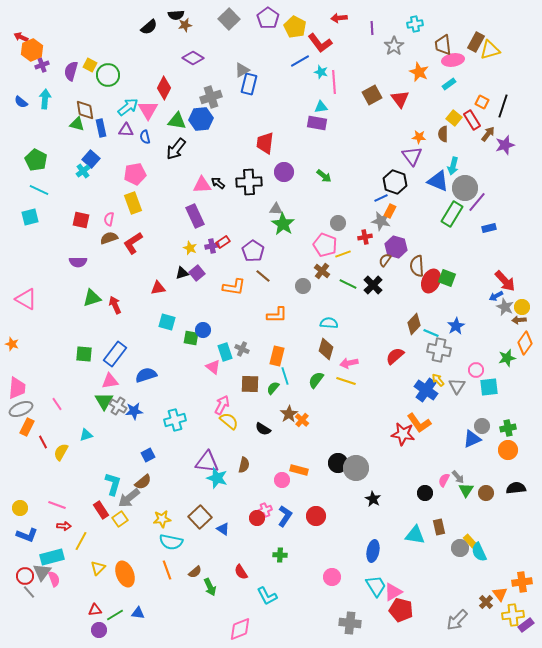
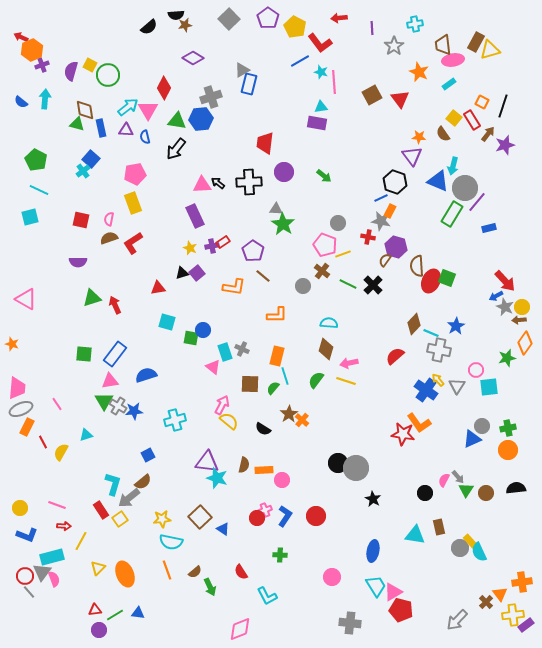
brown semicircle at (443, 134): rotated 35 degrees counterclockwise
red cross at (365, 237): moved 3 px right; rotated 24 degrees clockwise
orange rectangle at (299, 470): moved 35 px left; rotated 18 degrees counterclockwise
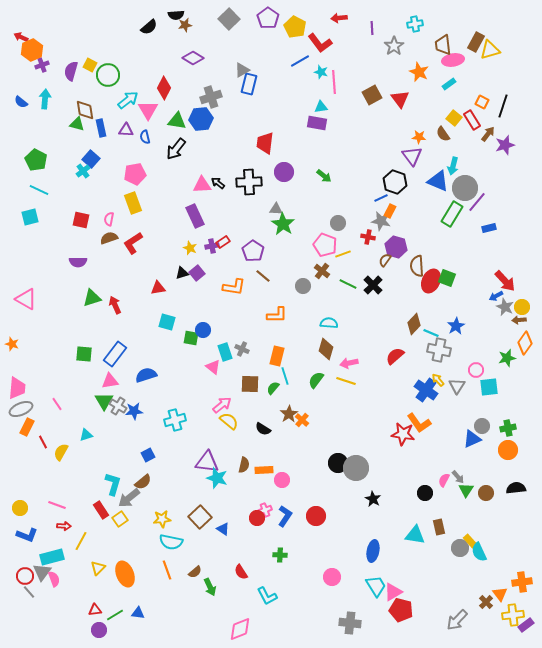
cyan arrow at (128, 107): moved 7 px up
pink arrow at (222, 405): rotated 24 degrees clockwise
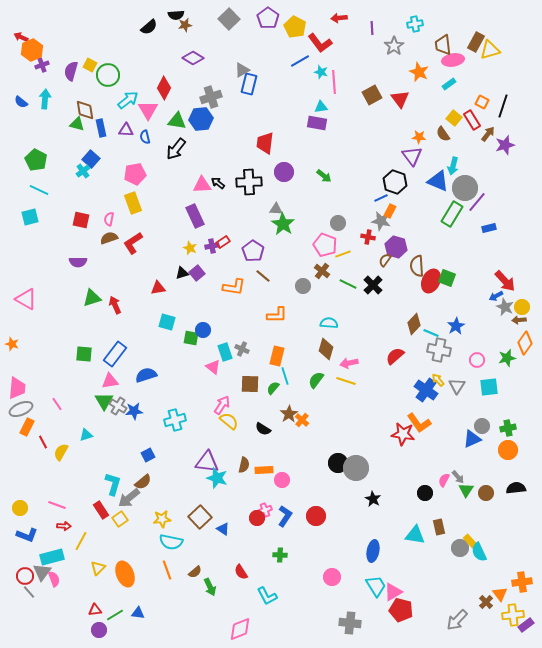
pink circle at (476, 370): moved 1 px right, 10 px up
pink arrow at (222, 405): rotated 18 degrees counterclockwise
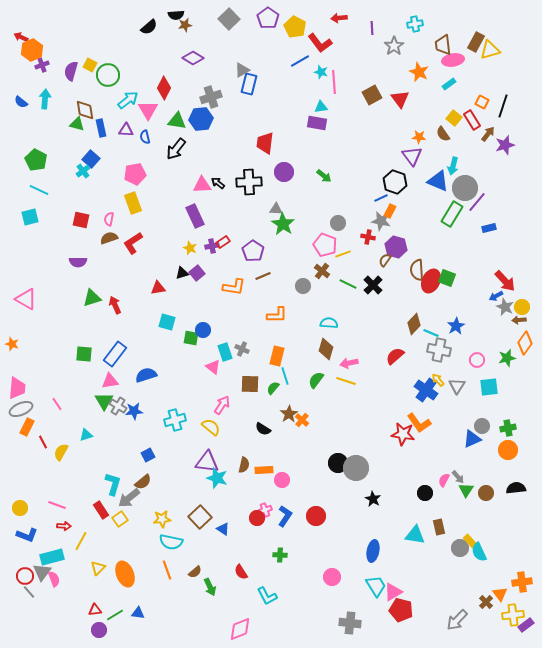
brown semicircle at (417, 266): moved 4 px down
brown line at (263, 276): rotated 63 degrees counterclockwise
yellow semicircle at (229, 421): moved 18 px left, 6 px down
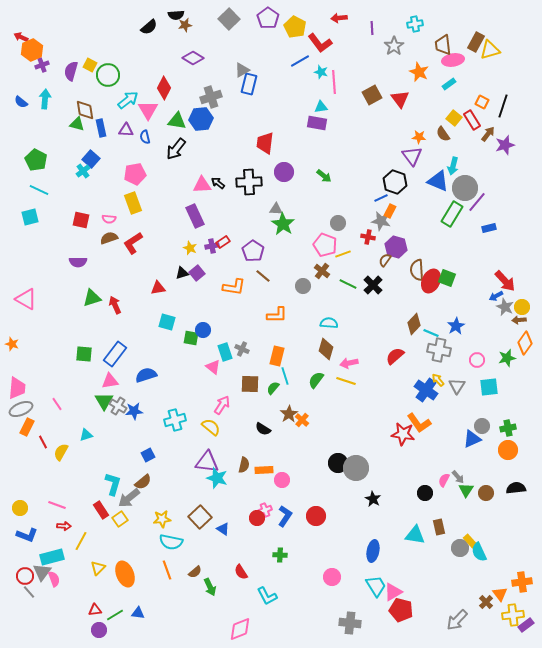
pink semicircle at (109, 219): rotated 96 degrees counterclockwise
brown line at (263, 276): rotated 63 degrees clockwise
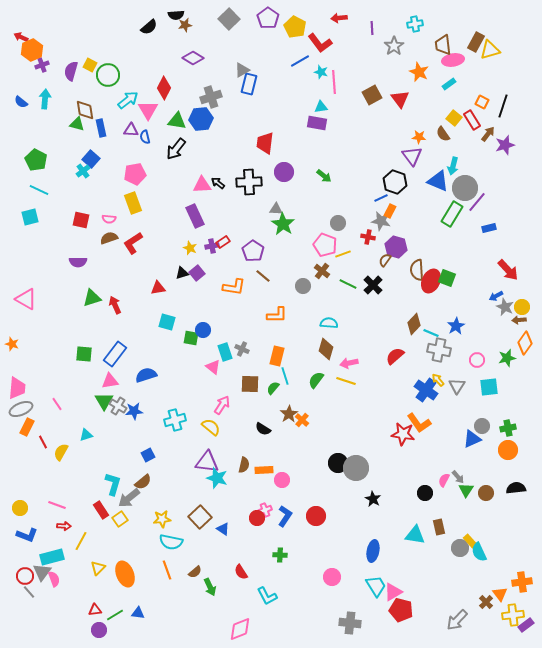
purple triangle at (126, 130): moved 5 px right
red arrow at (505, 281): moved 3 px right, 11 px up
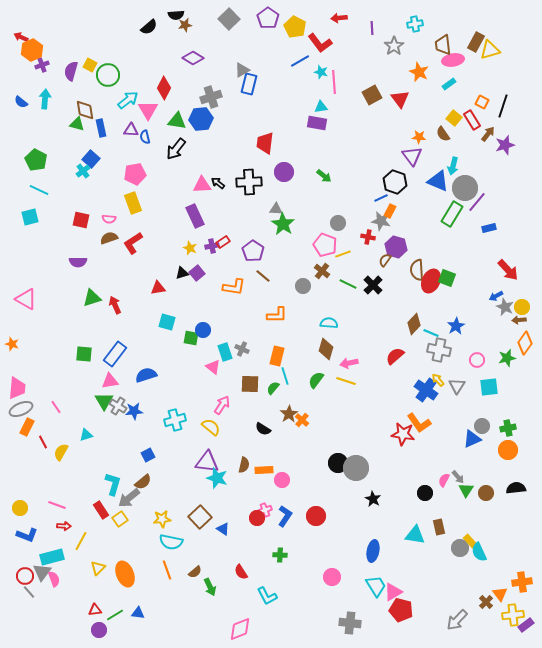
pink line at (57, 404): moved 1 px left, 3 px down
